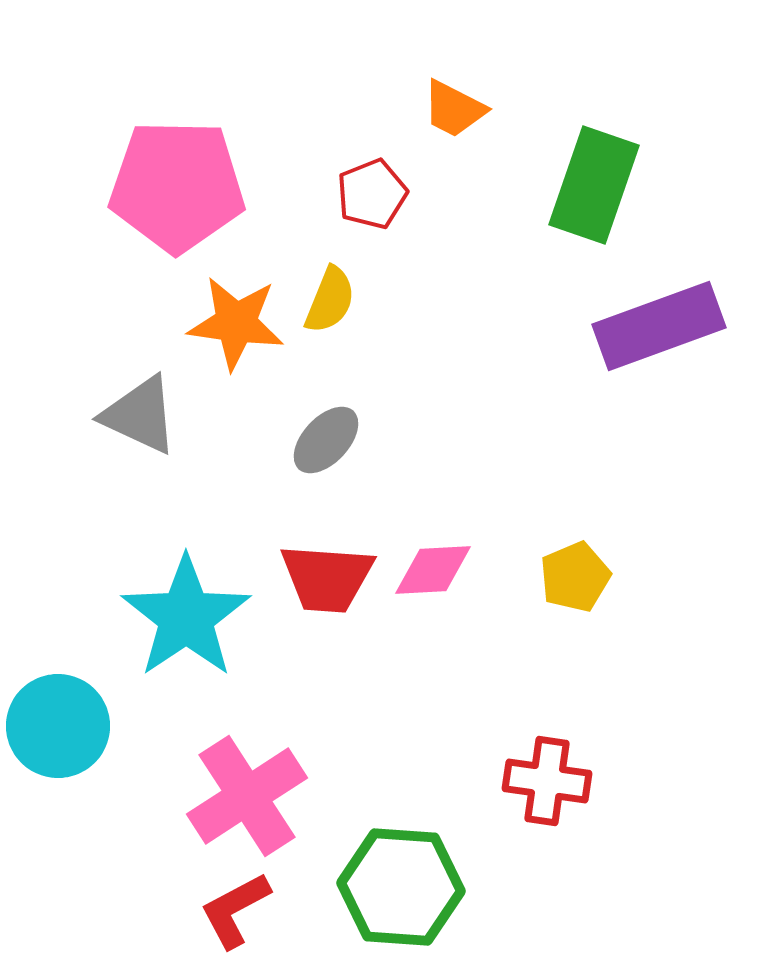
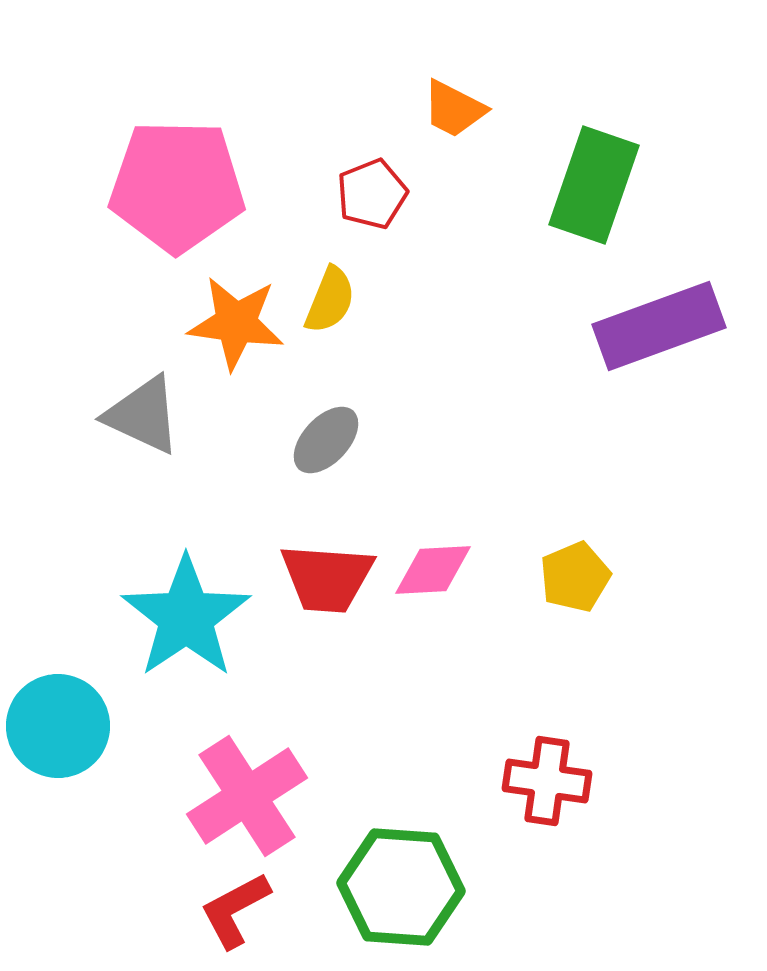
gray triangle: moved 3 px right
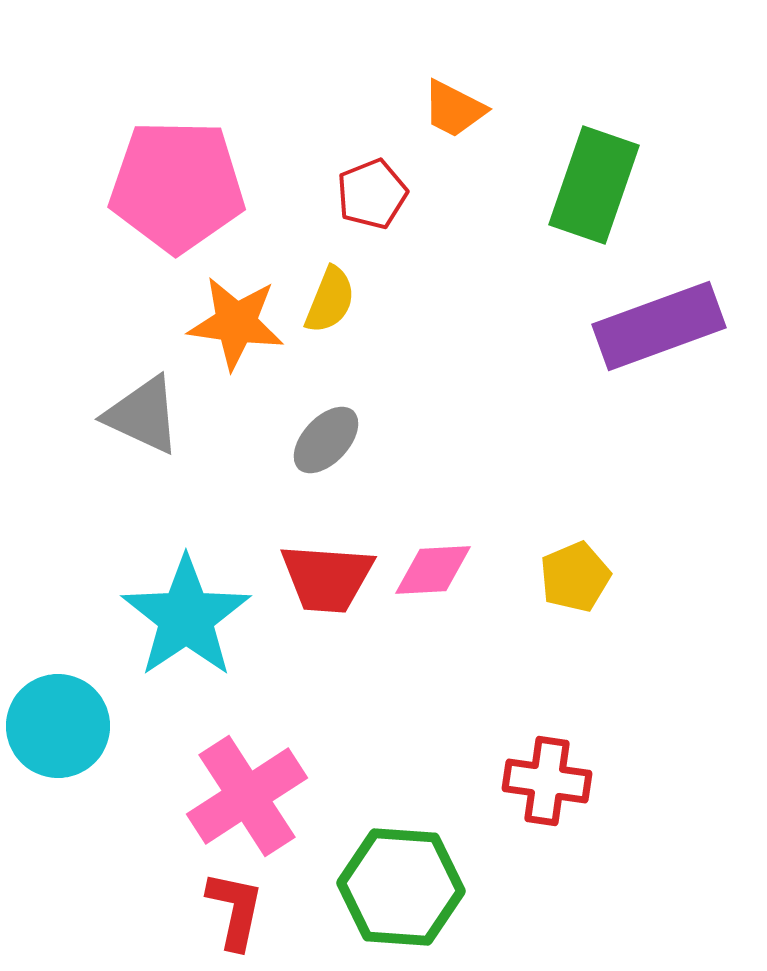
red L-shape: rotated 130 degrees clockwise
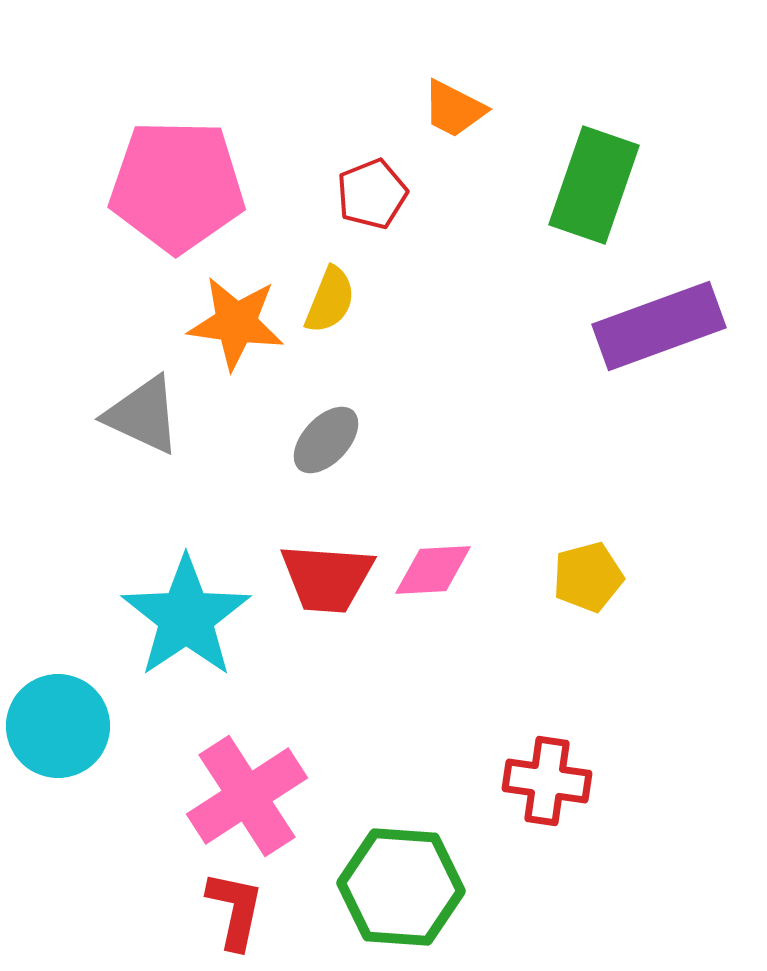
yellow pentagon: moved 13 px right; rotated 8 degrees clockwise
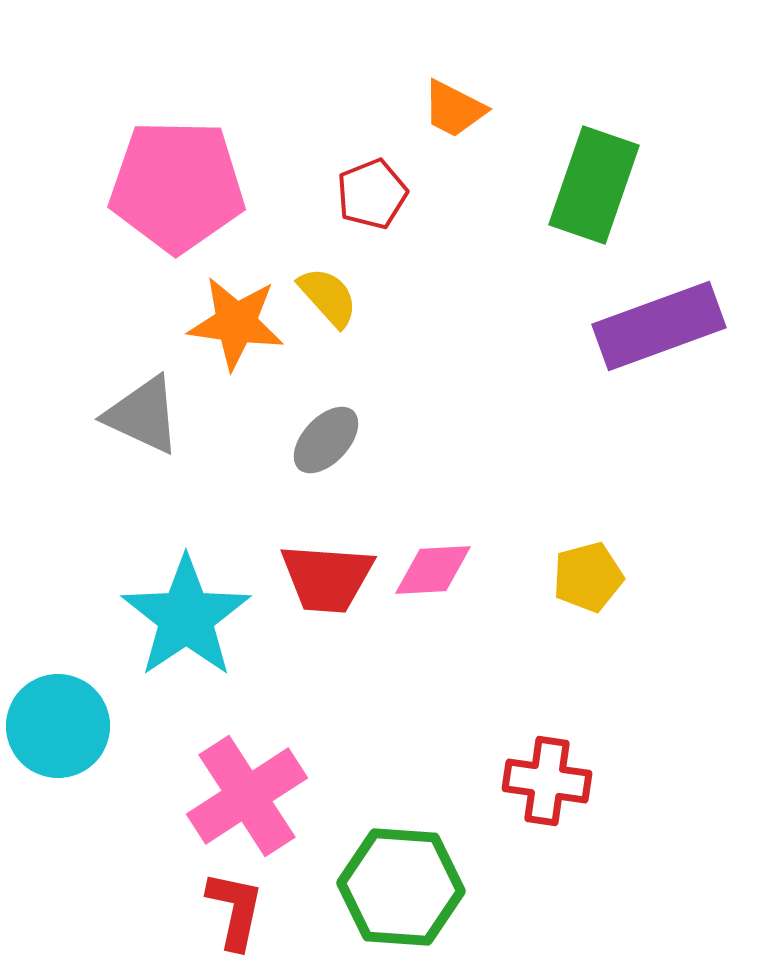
yellow semicircle: moved 2 px left, 3 px up; rotated 64 degrees counterclockwise
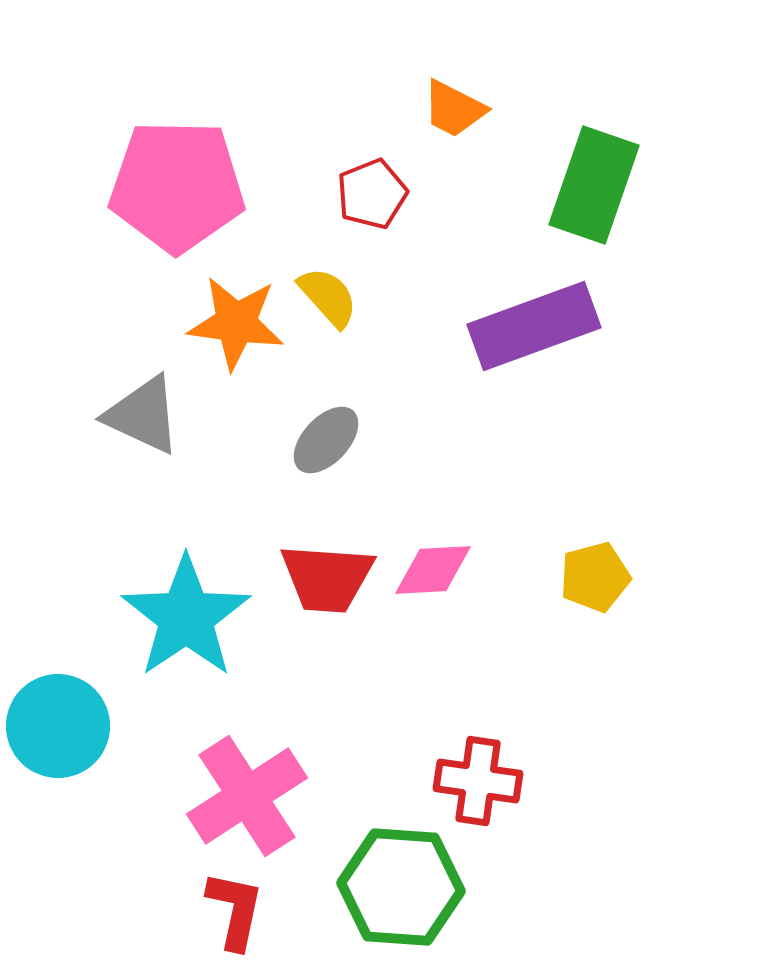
purple rectangle: moved 125 px left
yellow pentagon: moved 7 px right
red cross: moved 69 px left
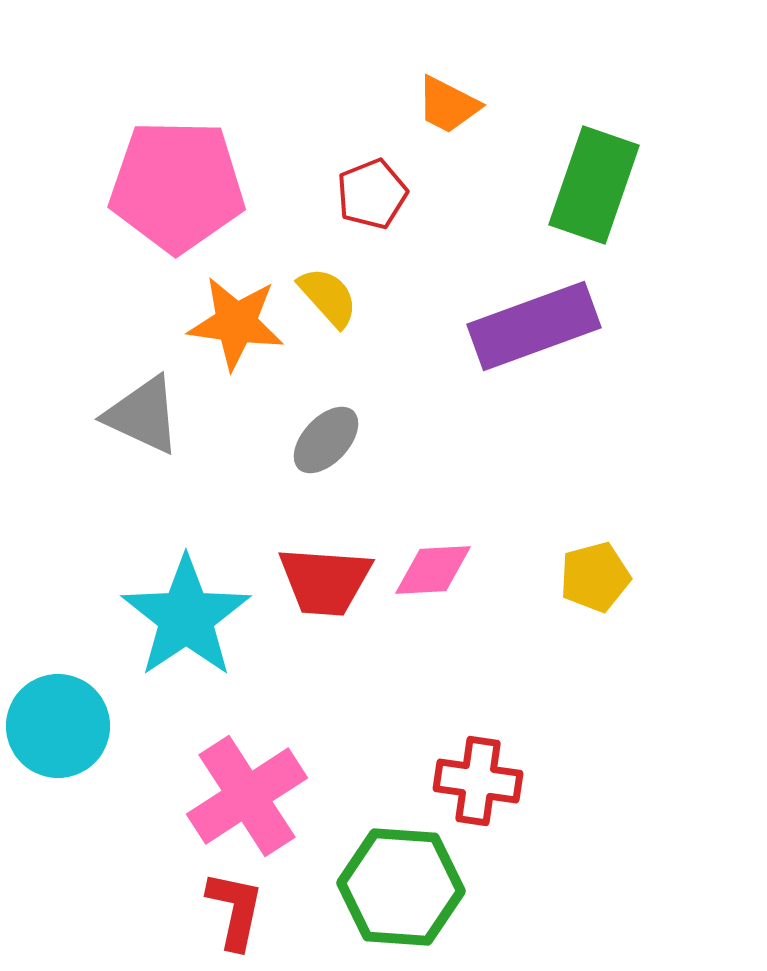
orange trapezoid: moved 6 px left, 4 px up
red trapezoid: moved 2 px left, 3 px down
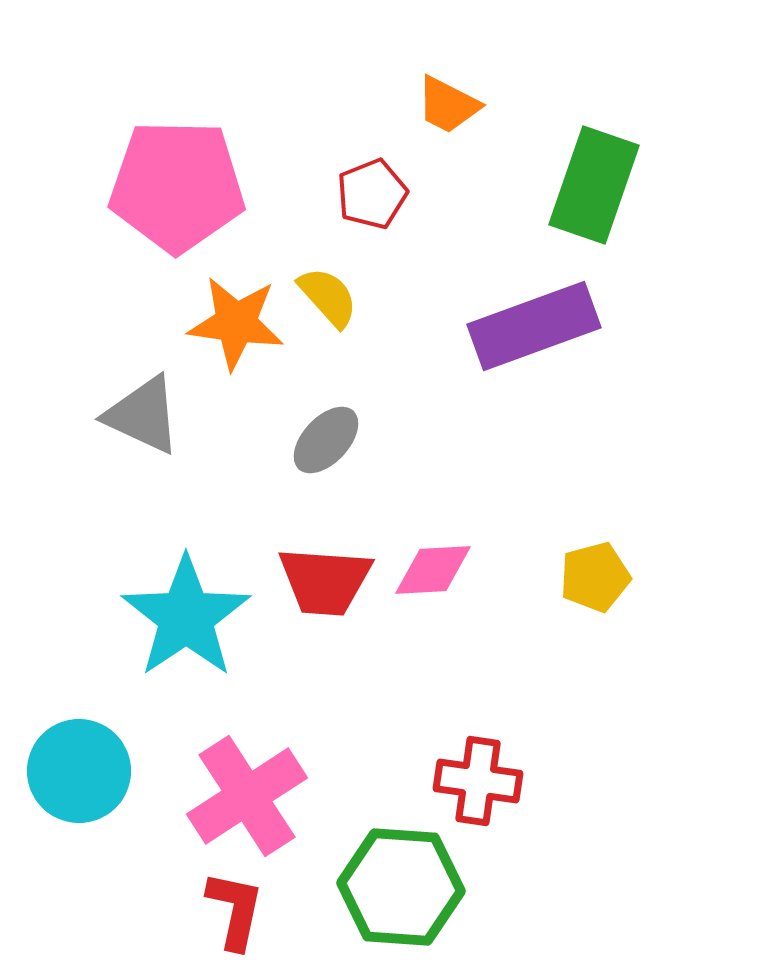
cyan circle: moved 21 px right, 45 px down
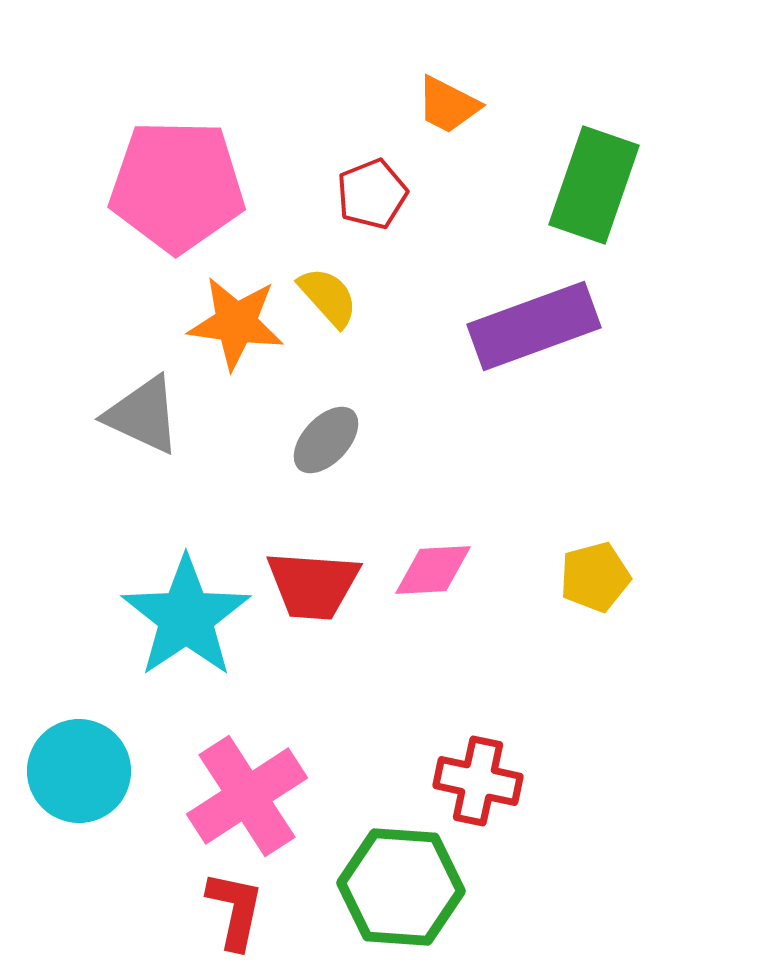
red trapezoid: moved 12 px left, 4 px down
red cross: rotated 4 degrees clockwise
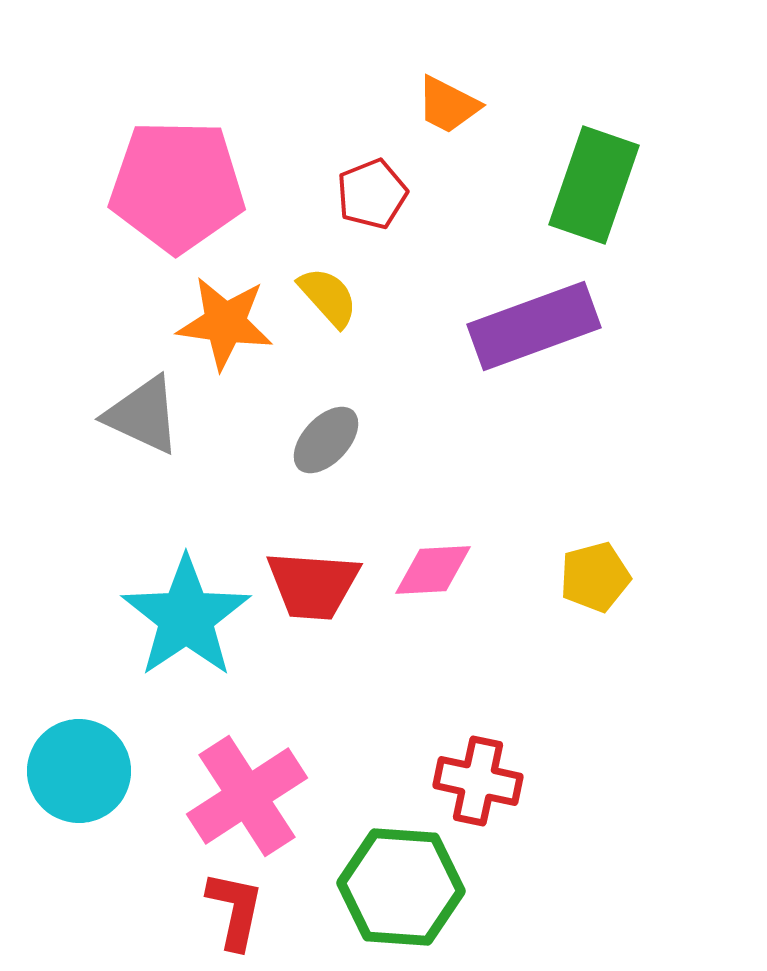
orange star: moved 11 px left
